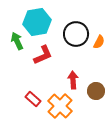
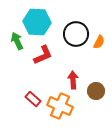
cyan hexagon: rotated 12 degrees clockwise
orange cross: rotated 20 degrees counterclockwise
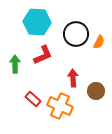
green arrow: moved 2 px left, 23 px down; rotated 24 degrees clockwise
red arrow: moved 2 px up
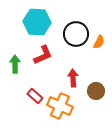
red rectangle: moved 2 px right, 3 px up
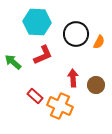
green arrow: moved 2 px left, 2 px up; rotated 48 degrees counterclockwise
brown circle: moved 6 px up
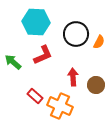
cyan hexagon: moved 1 px left
red arrow: moved 1 px up
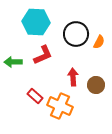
green arrow: rotated 42 degrees counterclockwise
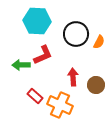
cyan hexagon: moved 1 px right, 1 px up
green arrow: moved 8 px right, 3 px down
orange cross: moved 1 px up
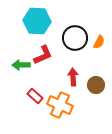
black circle: moved 1 px left, 4 px down
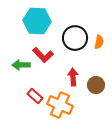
orange semicircle: rotated 16 degrees counterclockwise
red L-shape: rotated 70 degrees clockwise
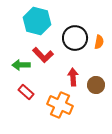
cyan hexagon: rotated 12 degrees clockwise
red rectangle: moved 9 px left, 4 px up
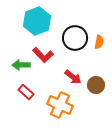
cyan hexagon: rotated 24 degrees clockwise
red arrow: rotated 132 degrees clockwise
